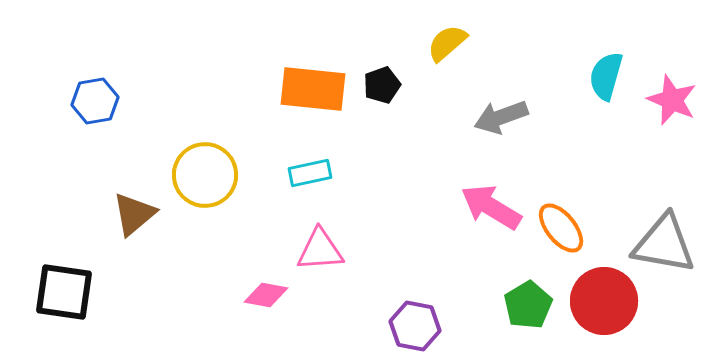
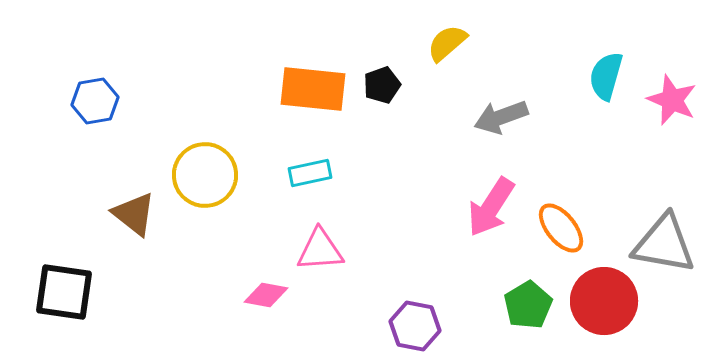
pink arrow: rotated 88 degrees counterclockwise
brown triangle: rotated 42 degrees counterclockwise
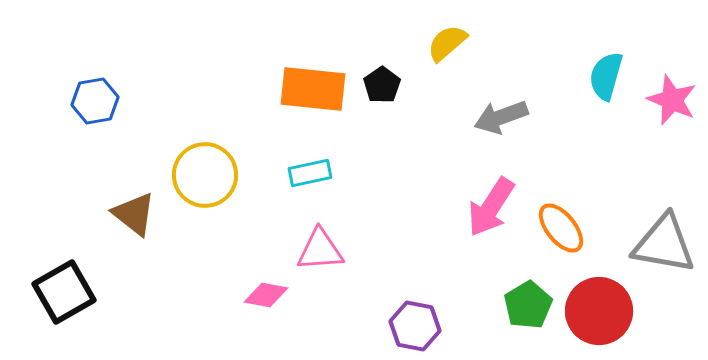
black pentagon: rotated 15 degrees counterclockwise
black square: rotated 38 degrees counterclockwise
red circle: moved 5 px left, 10 px down
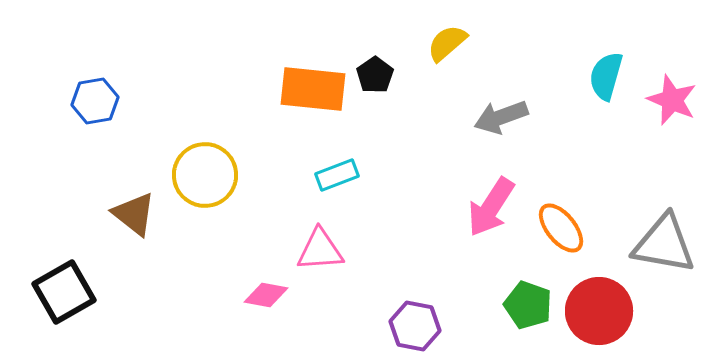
black pentagon: moved 7 px left, 10 px up
cyan rectangle: moved 27 px right, 2 px down; rotated 9 degrees counterclockwise
green pentagon: rotated 21 degrees counterclockwise
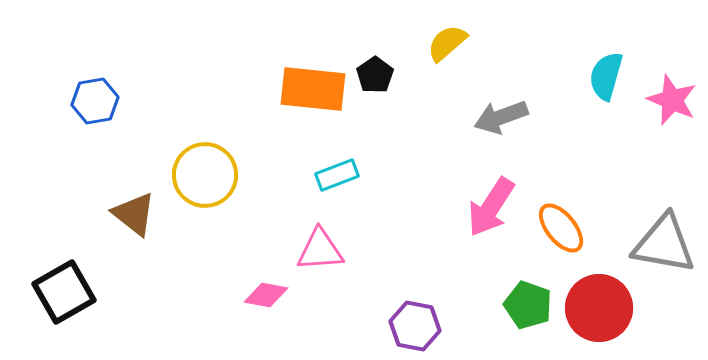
red circle: moved 3 px up
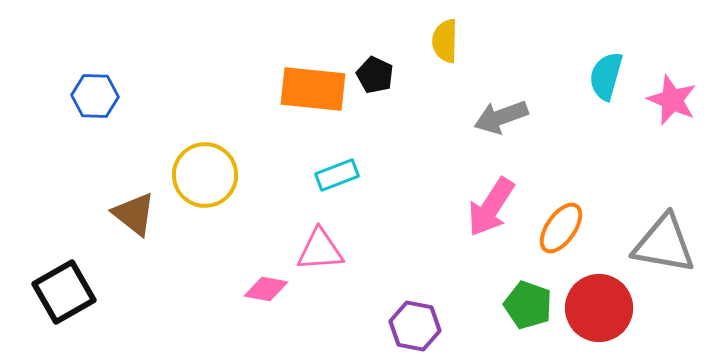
yellow semicircle: moved 2 px left, 2 px up; rotated 48 degrees counterclockwise
black pentagon: rotated 12 degrees counterclockwise
blue hexagon: moved 5 px up; rotated 12 degrees clockwise
orange ellipse: rotated 74 degrees clockwise
pink diamond: moved 6 px up
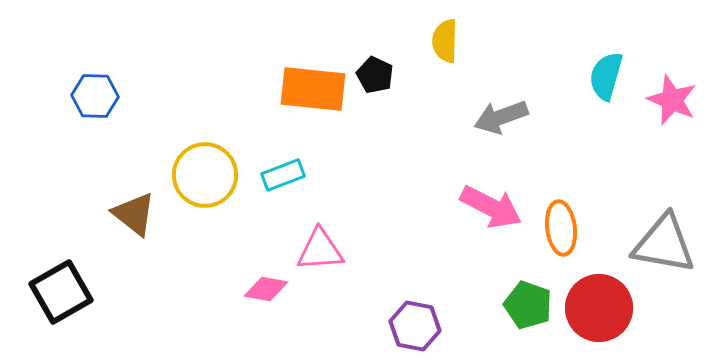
cyan rectangle: moved 54 px left
pink arrow: rotated 96 degrees counterclockwise
orange ellipse: rotated 42 degrees counterclockwise
black square: moved 3 px left
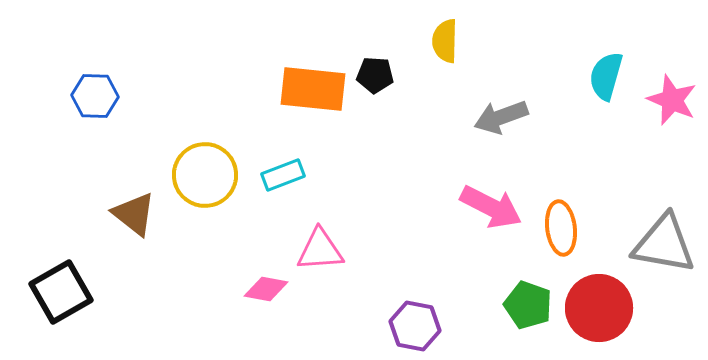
black pentagon: rotated 21 degrees counterclockwise
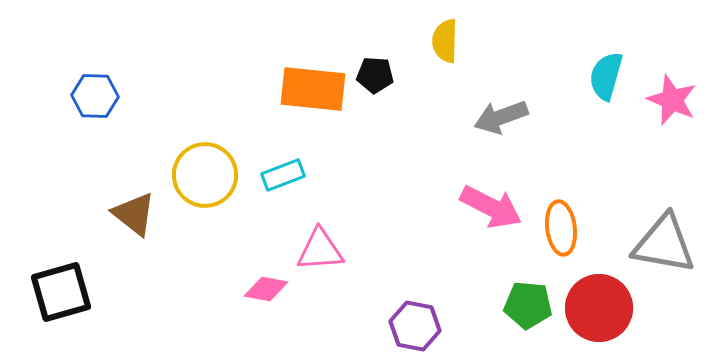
black square: rotated 14 degrees clockwise
green pentagon: rotated 15 degrees counterclockwise
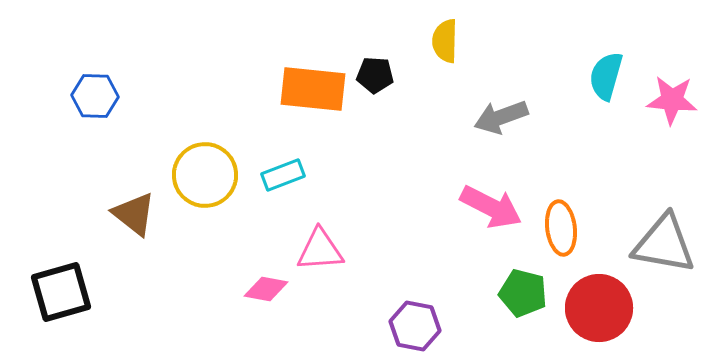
pink star: rotated 18 degrees counterclockwise
green pentagon: moved 5 px left, 12 px up; rotated 9 degrees clockwise
